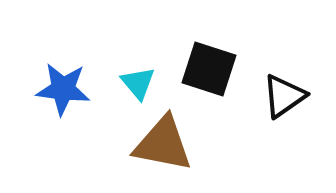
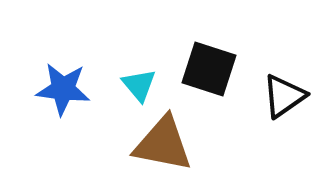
cyan triangle: moved 1 px right, 2 px down
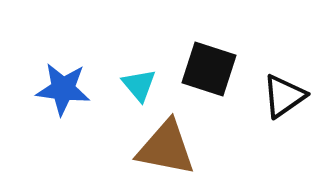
brown triangle: moved 3 px right, 4 px down
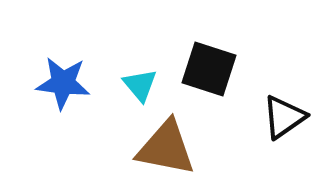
cyan triangle: moved 1 px right
blue star: moved 6 px up
black triangle: moved 21 px down
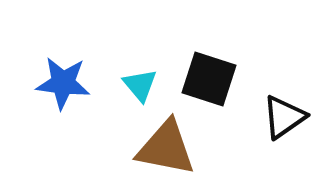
black square: moved 10 px down
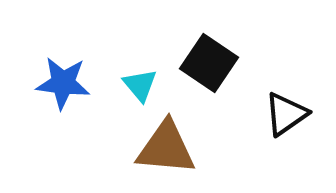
black square: moved 16 px up; rotated 16 degrees clockwise
black triangle: moved 2 px right, 3 px up
brown triangle: rotated 6 degrees counterclockwise
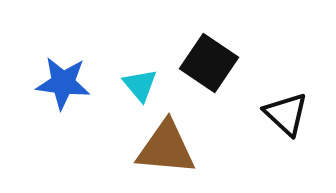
black triangle: rotated 42 degrees counterclockwise
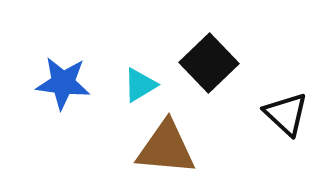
black square: rotated 12 degrees clockwise
cyan triangle: rotated 39 degrees clockwise
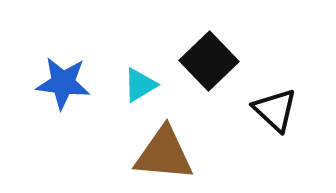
black square: moved 2 px up
black triangle: moved 11 px left, 4 px up
brown triangle: moved 2 px left, 6 px down
